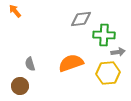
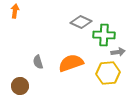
orange arrow: rotated 48 degrees clockwise
gray diamond: moved 3 px down; rotated 30 degrees clockwise
gray semicircle: moved 8 px right, 2 px up
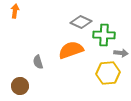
gray arrow: moved 3 px right, 1 px down; rotated 16 degrees clockwise
orange semicircle: moved 13 px up
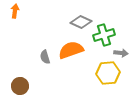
green cross: rotated 20 degrees counterclockwise
gray semicircle: moved 7 px right, 5 px up
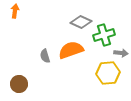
gray semicircle: moved 1 px up
brown circle: moved 1 px left, 2 px up
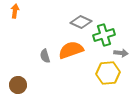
brown circle: moved 1 px left, 1 px down
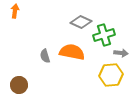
orange semicircle: moved 1 px right, 2 px down; rotated 30 degrees clockwise
yellow hexagon: moved 3 px right, 2 px down
brown circle: moved 1 px right
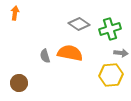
orange arrow: moved 2 px down
gray diamond: moved 2 px left, 2 px down; rotated 10 degrees clockwise
green cross: moved 6 px right, 6 px up
orange semicircle: moved 2 px left, 1 px down
brown circle: moved 2 px up
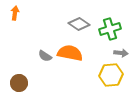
gray semicircle: rotated 40 degrees counterclockwise
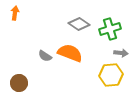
orange semicircle: rotated 10 degrees clockwise
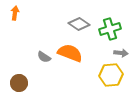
gray semicircle: moved 1 px left, 1 px down
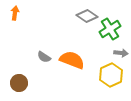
gray diamond: moved 8 px right, 8 px up
green cross: rotated 15 degrees counterclockwise
orange semicircle: moved 2 px right, 7 px down
yellow hexagon: rotated 20 degrees counterclockwise
